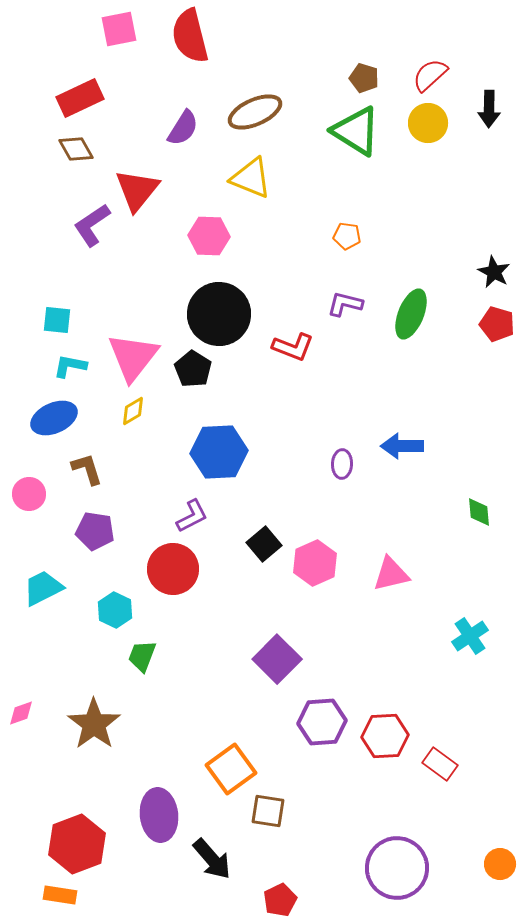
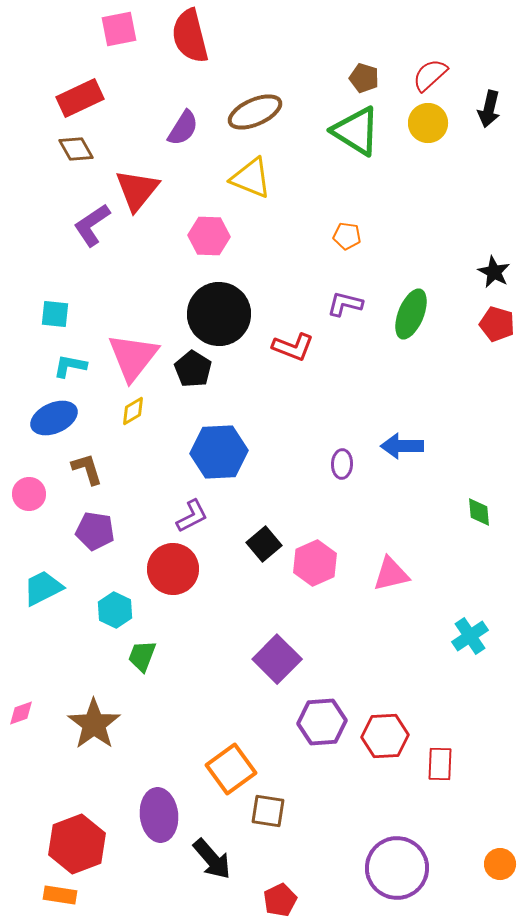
black arrow at (489, 109): rotated 12 degrees clockwise
cyan square at (57, 320): moved 2 px left, 6 px up
red rectangle at (440, 764): rotated 56 degrees clockwise
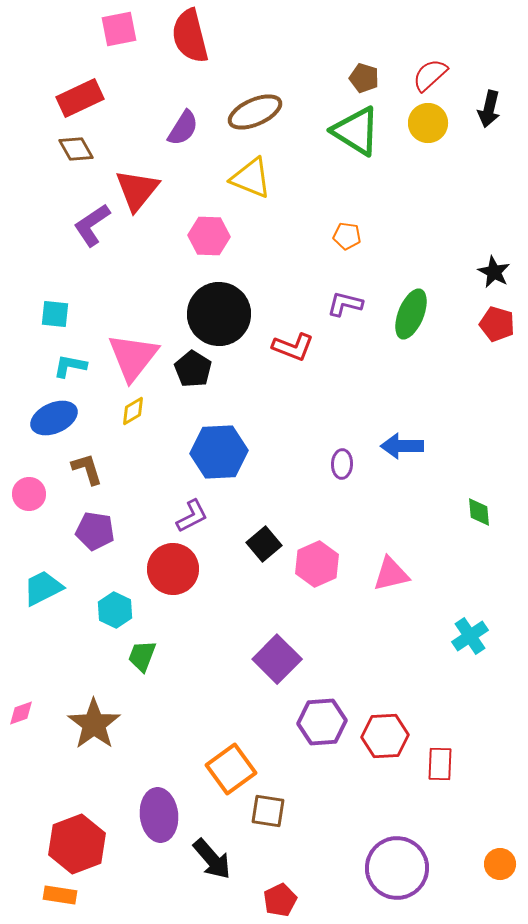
pink hexagon at (315, 563): moved 2 px right, 1 px down
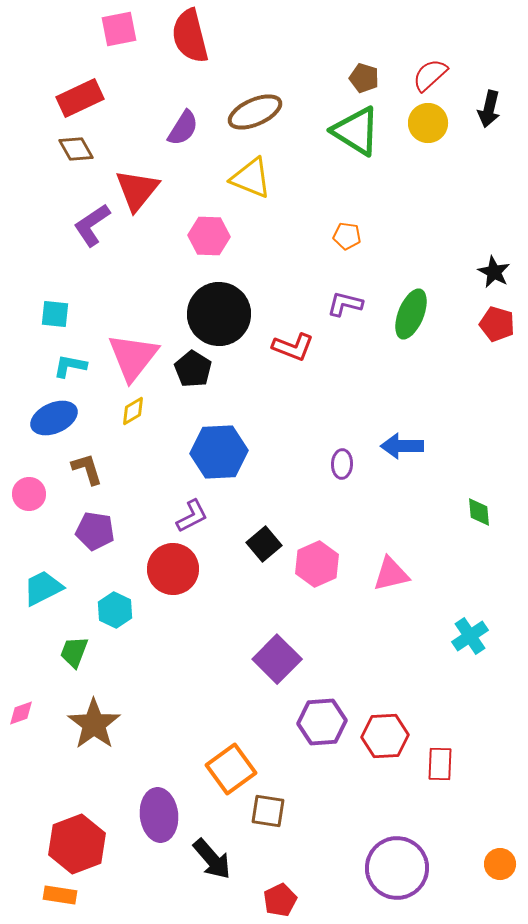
green trapezoid at (142, 656): moved 68 px left, 4 px up
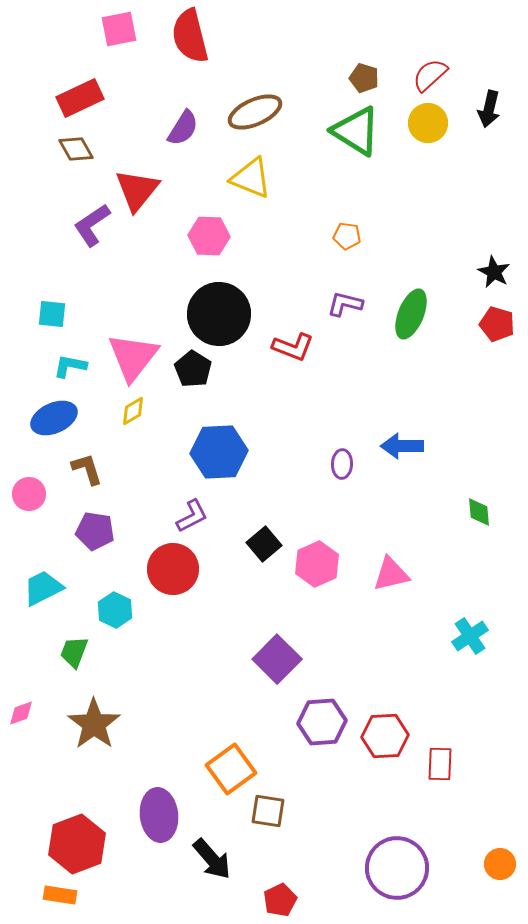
cyan square at (55, 314): moved 3 px left
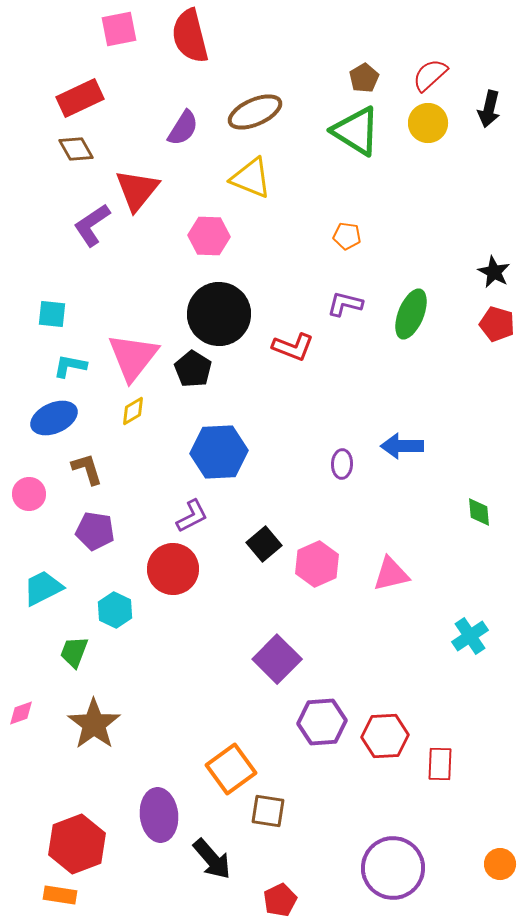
brown pentagon at (364, 78): rotated 24 degrees clockwise
purple circle at (397, 868): moved 4 px left
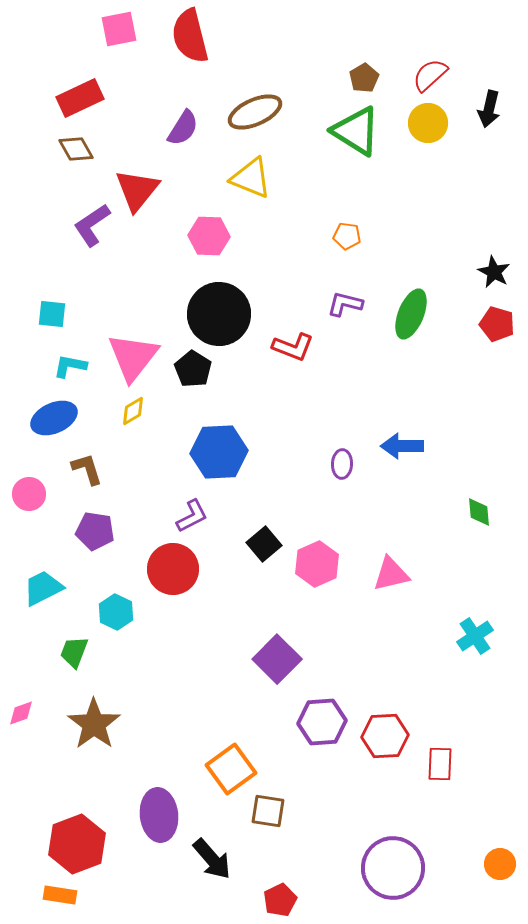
cyan hexagon at (115, 610): moved 1 px right, 2 px down
cyan cross at (470, 636): moved 5 px right
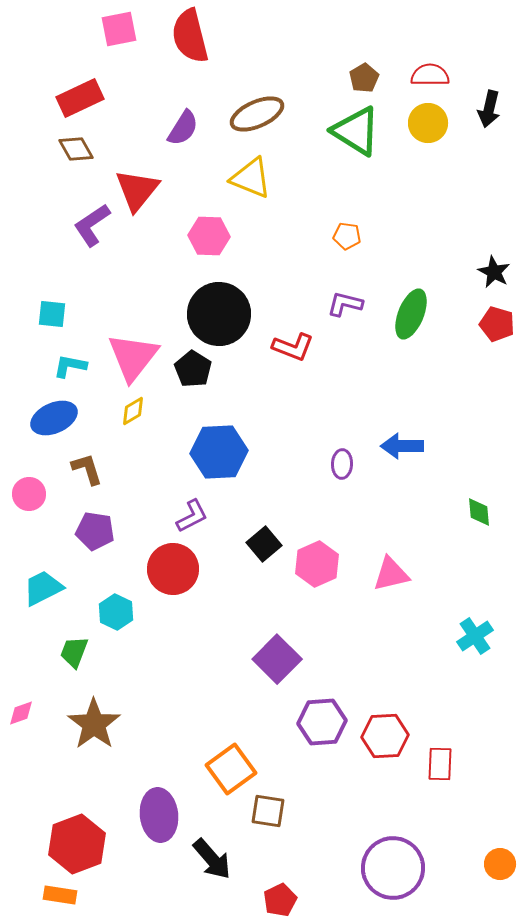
red semicircle at (430, 75): rotated 42 degrees clockwise
brown ellipse at (255, 112): moved 2 px right, 2 px down
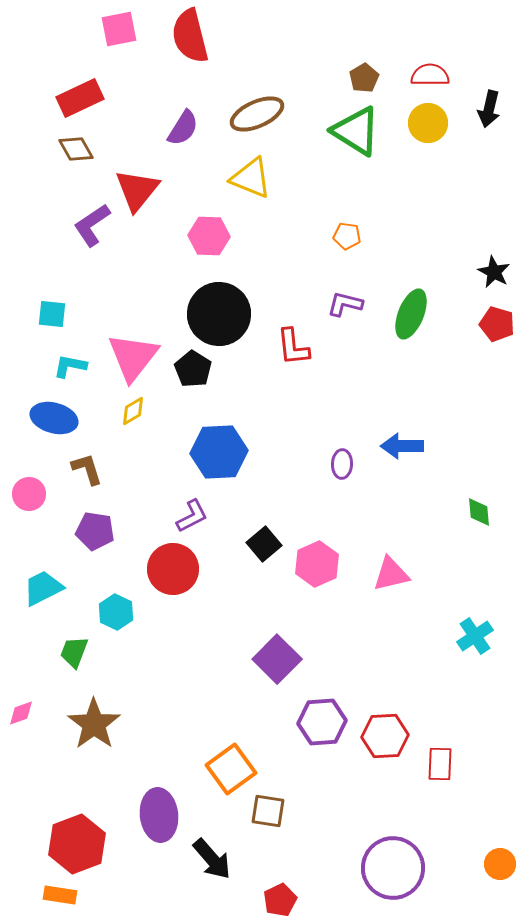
red L-shape at (293, 347): rotated 63 degrees clockwise
blue ellipse at (54, 418): rotated 39 degrees clockwise
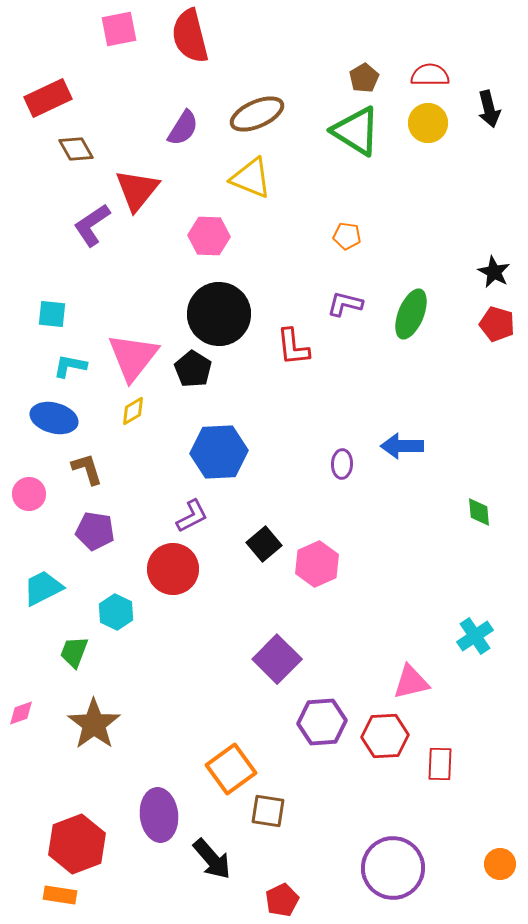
red rectangle at (80, 98): moved 32 px left
black arrow at (489, 109): rotated 27 degrees counterclockwise
pink triangle at (391, 574): moved 20 px right, 108 px down
red pentagon at (280, 900): moved 2 px right
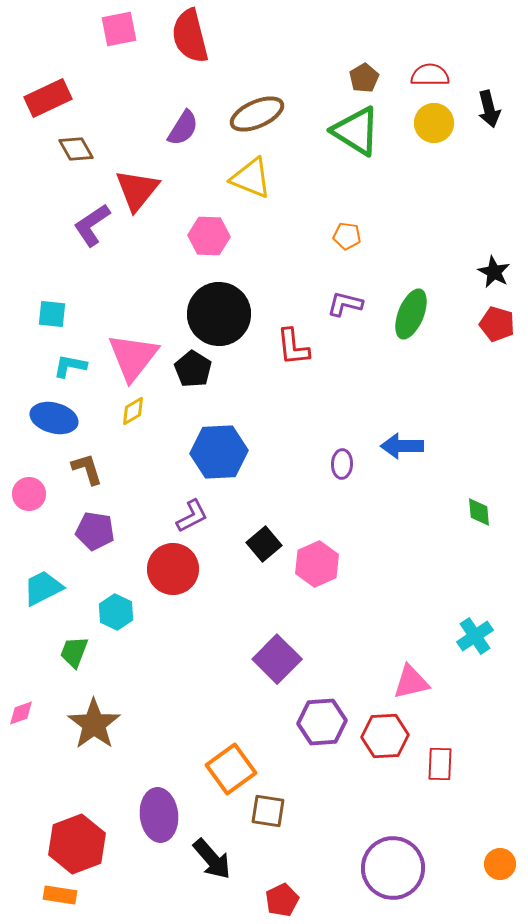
yellow circle at (428, 123): moved 6 px right
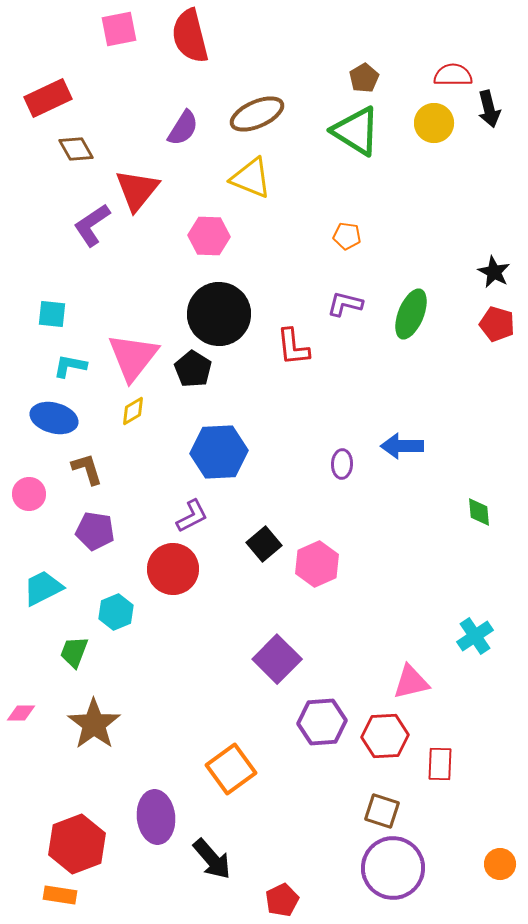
red semicircle at (430, 75): moved 23 px right
cyan hexagon at (116, 612): rotated 12 degrees clockwise
pink diamond at (21, 713): rotated 20 degrees clockwise
brown square at (268, 811): moved 114 px right; rotated 9 degrees clockwise
purple ellipse at (159, 815): moved 3 px left, 2 px down
